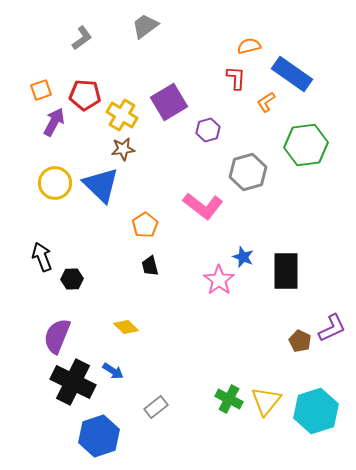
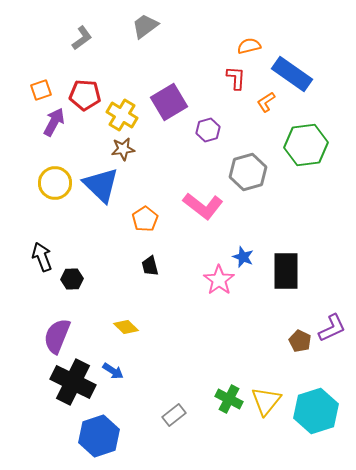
orange pentagon: moved 6 px up
gray rectangle: moved 18 px right, 8 px down
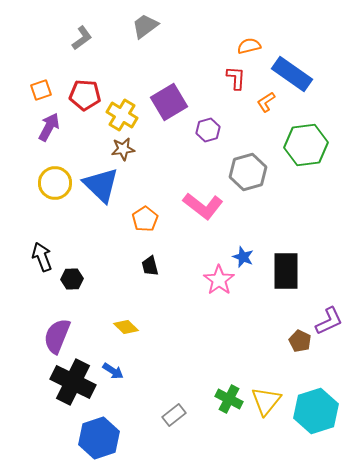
purple arrow: moved 5 px left, 5 px down
purple L-shape: moved 3 px left, 7 px up
blue hexagon: moved 2 px down
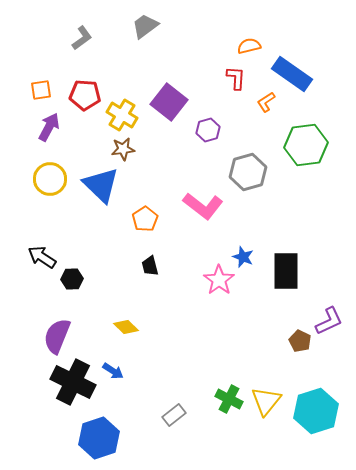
orange square: rotated 10 degrees clockwise
purple square: rotated 21 degrees counterclockwise
yellow circle: moved 5 px left, 4 px up
black arrow: rotated 36 degrees counterclockwise
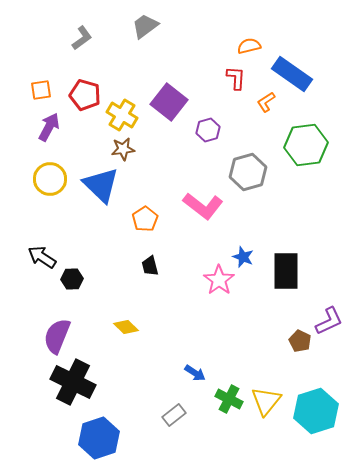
red pentagon: rotated 12 degrees clockwise
blue arrow: moved 82 px right, 2 px down
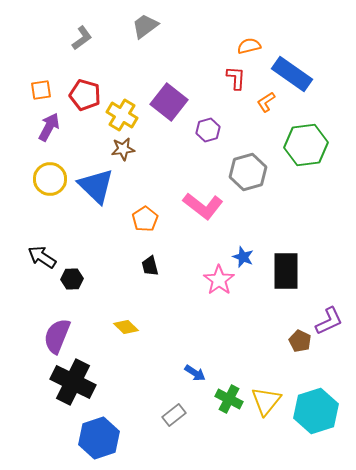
blue triangle: moved 5 px left, 1 px down
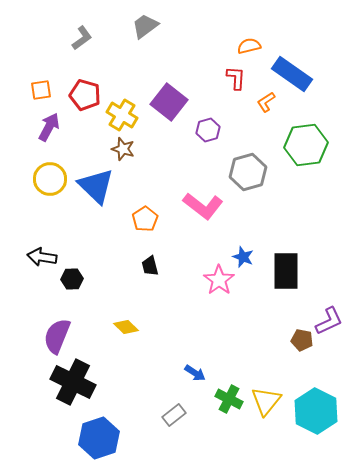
brown star: rotated 25 degrees clockwise
black arrow: rotated 24 degrees counterclockwise
brown pentagon: moved 2 px right, 1 px up; rotated 15 degrees counterclockwise
cyan hexagon: rotated 15 degrees counterclockwise
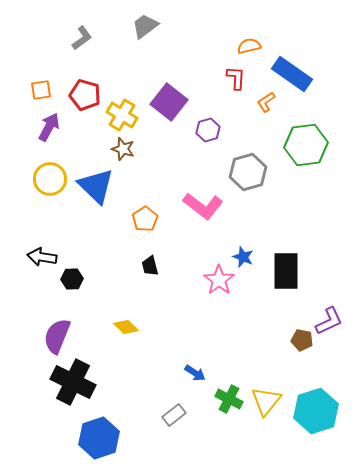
cyan hexagon: rotated 15 degrees clockwise
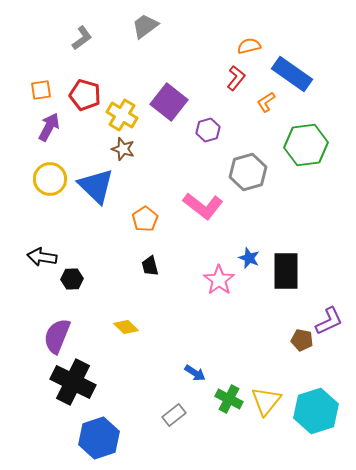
red L-shape: rotated 35 degrees clockwise
blue star: moved 6 px right, 1 px down
